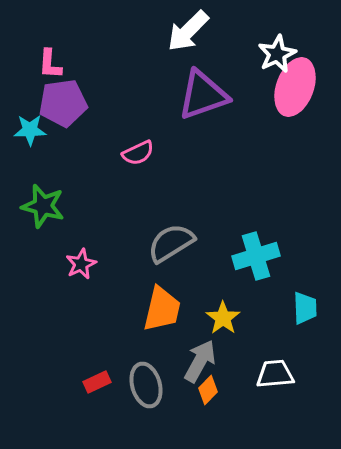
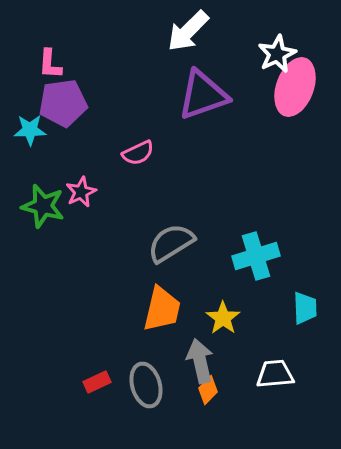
pink star: moved 72 px up
gray arrow: rotated 42 degrees counterclockwise
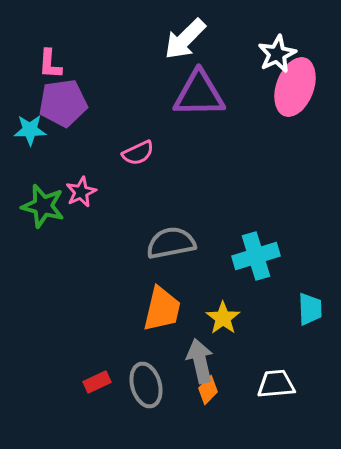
white arrow: moved 3 px left, 8 px down
purple triangle: moved 4 px left, 1 px up; rotated 18 degrees clockwise
gray semicircle: rotated 21 degrees clockwise
cyan trapezoid: moved 5 px right, 1 px down
white trapezoid: moved 1 px right, 10 px down
